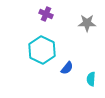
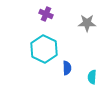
cyan hexagon: moved 2 px right, 1 px up
blue semicircle: rotated 40 degrees counterclockwise
cyan semicircle: moved 1 px right, 2 px up
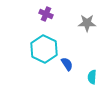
blue semicircle: moved 4 px up; rotated 32 degrees counterclockwise
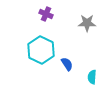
cyan hexagon: moved 3 px left, 1 px down
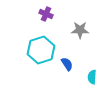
gray star: moved 7 px left, 7 px down
cyan hexagon: rotated 16 degrees clockwise
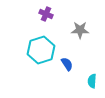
cyan semicircle: moved 4 px down
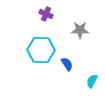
cyan hexagon: rotated 20 degrees clockwise
cyan semicircle: rotated 24 degrees clockwise
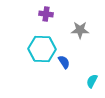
purple cross: rotated 16 degrees counterclockwise
cyan hexagon: moved 1 px right, 1 px up
blue semicircle: moved 3 px left, 2 px up
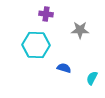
cyan hexagon: moved 6 px left, 4 px up
blue semicircle: moved 6 px down; rotated 40 degrees counterclockwise
cyan semicircle: moved 3 px up
